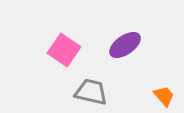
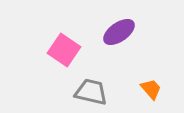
purple ellipse: moved 6 px left, 13 px up
orange trapezoid: moved 13 px left, 7 px up
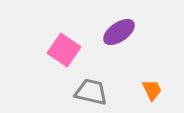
orange trapezoid: moved 1 px right, 1 px down; rotated 15 degrees clockwise
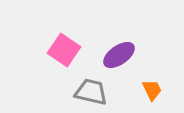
purple ellipse: moved 23 px down
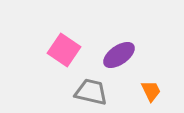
orange trapezoid: moved 1 px left, 1 px down
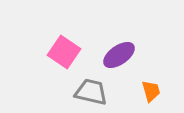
pink square: moved 2 px down
orange trapezoid: rotated 10 degrees clockwise
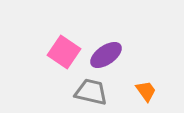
purple ellipse: moved 13 px left
orange trapezoid: moved 5 px left; rotated 20 degrees counterclockwise
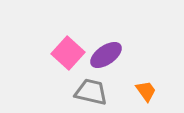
pink square: moved 4 px right, 1 px down; rotated 8 degrees clockwise
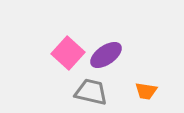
orange trapezoid: rotated 135 degrees clockwise
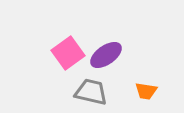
pink square: rotated 12 degrees clockwise
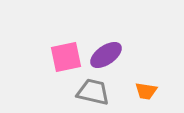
pink square: moved 2 px left, 4 px down; rotated 24 degrees clockwise
gray trapezoid: moved 2 px right
